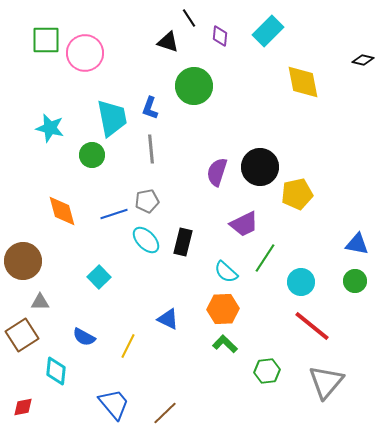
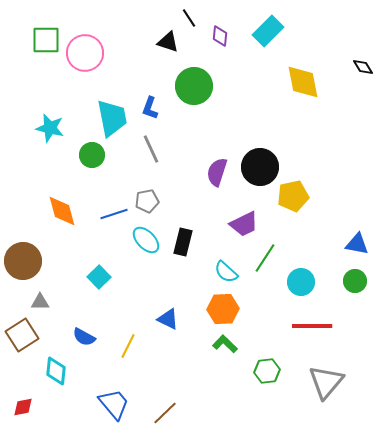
black diamond at (363, 60): moved 7 px down; rotated 45 degrees clockwise
gray line at (151, 149): rotated 20 degrees counterclockwise
yellow pentagon at (297, 194): moved 4 px left, 2 px down
red line at (312, 326): rotated 39 degrees counterclockwise
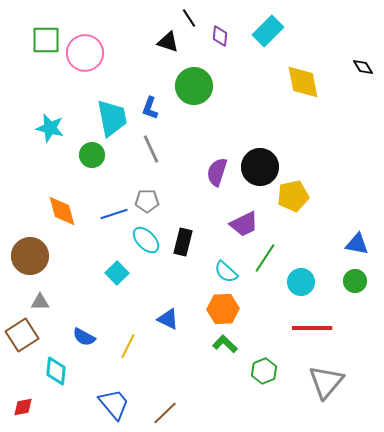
gray pentagon at (147, 201): rotated 10 degrees clockwise
brown circle at (23, 261): moved 7 px right, 5 px up
cyan square at (99, 277): moved 18 px right, 4 px up
red line at (312, 326): moved 2 px down
green hexagon at (267, 371): moved 3 px left; rotated 15 degrees counterclockwise
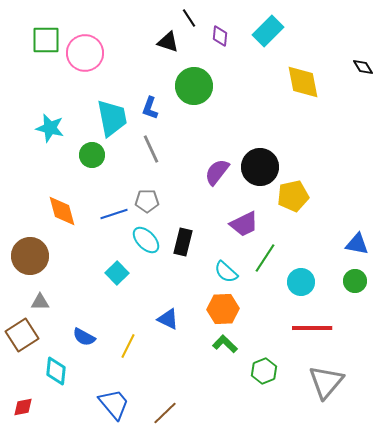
purple semicircle at (217, 172): rotated 20 degrees clockwise
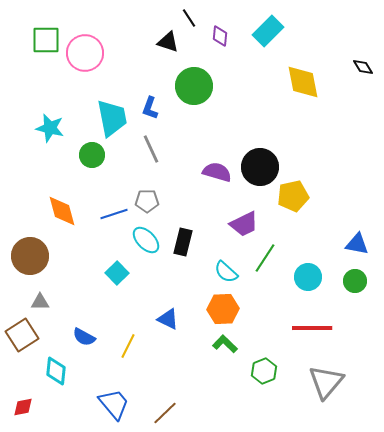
purple semicircle at (217, 172): rotated 68 degrees clockwise
cyan circle at (301, 282): moved 7 px right, 5 px up
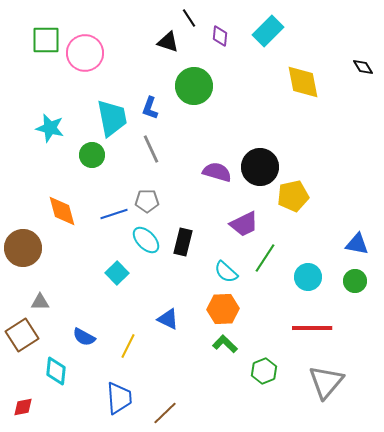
brown circle at (30, 256): moved 7 px left, 8 px up
blue trapezoid at (114, 404): moved 5 px right, 6 px up; rotated 36 degrees clockwise
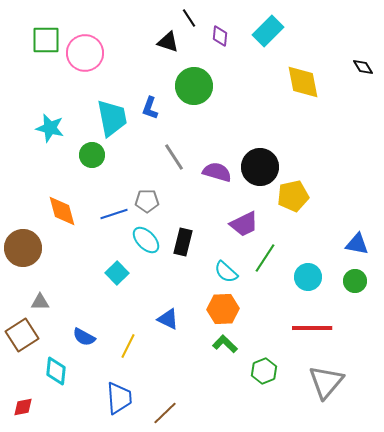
gray line at (151, 149): moved 23 px right, 8 px down; rotated 8 degrees counterclockwise
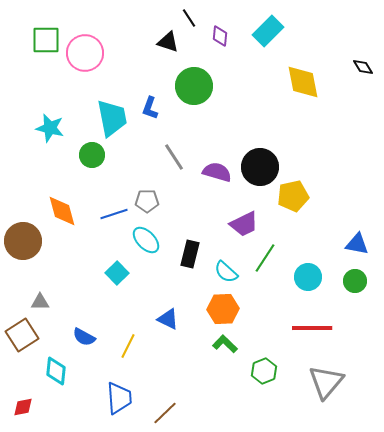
black rectangle at (183, 242): moved 7 px right, 12 px down
brown circle at (23, 248): moved 7 px up
